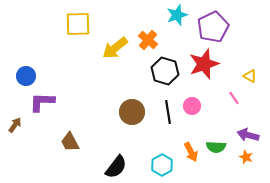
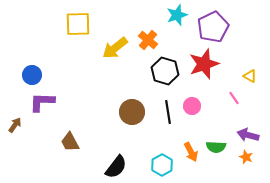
blue circle: moved 6 px right, 1 px up
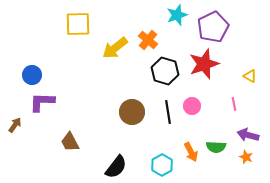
pink line: moved 6 px down; rotated 24 degrees clockwise
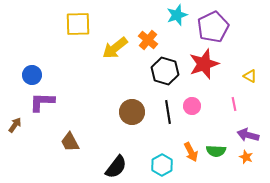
green semicircle: moved 4 px down
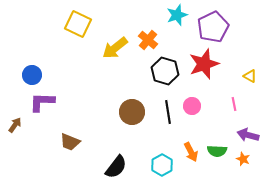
yellow square: rotated 28 degrees clockwise
brown trapezoid: rotated 40 degrees counterclockwise
green semicircle: moved 1 px right
orange star: moved 3 px left, 2 px down
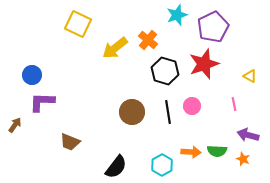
orange arrow: rotated 60 degrees counterclockwise
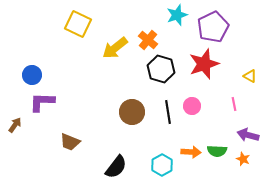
black hexagon: moved 4 px left, 2 px up
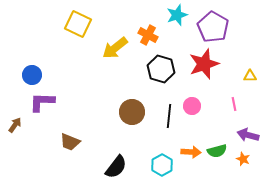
purple pentagon: rotated 16 degrees counterclockwise
orange cross: moved 5 px up; rotated 12 degrees counterclockwise
yellow triangle: rotated 32 degrees counterclockwise
black line: moved 1 px right, 4 px down; rotated 15 degrees clockwise
green semicircle: rotated 18 degrees counterclockwise
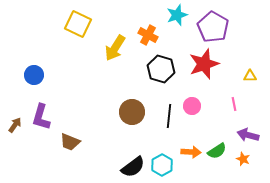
yellow arrow: rotated 20 degrees counterclockwise
blue circle: moved 2 px right
purple L-shape: moved 1 px left, 15 px down; rotated 76 degrees counterclockwise
green semicircle: rotated 18 degrees counterclockwise
black semicircle: moved 17 px right; rotated 15 degrees clockwise
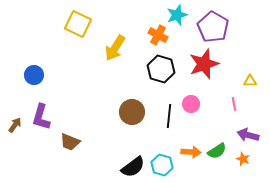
orange cross: moved 10 px right
yellow triangle: moved 5 px down
pink circle: moved 1 px left, 2 px up
cyan hexagon: rotated 15 degrees counterclockwise
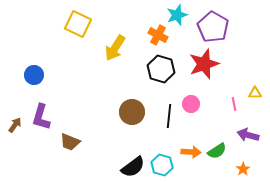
yellow triangle: moved 5 px right, 12 px down
orange star: moved 10 px down; rotated 16 degrees clockwise
